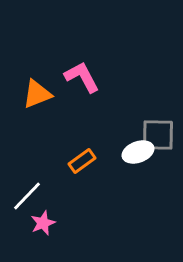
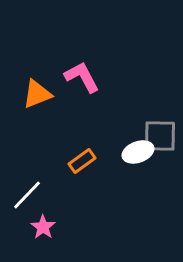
gray square: moved 2 px right, 1 px down
white line: moved 1 px up
pink star: moved 4 px down; rotated 15 degrees counterclockwise
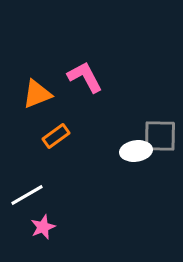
pink L-shape: moved 3 px right
white ellipse: moved 2 px left, 1 px up; rotated 12 degrees clockwise
orange rectangle: moved 26 px left, 25 px up
white line: rotated 16 degrees clockwise
pink star: rotated 15 degrees clockwise
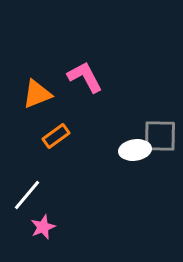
white ellipse: moved 1 px left, 1 px up
white line: rotated 20 degrees counterclockwise
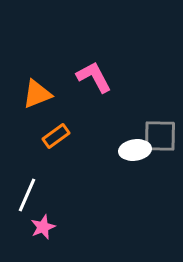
pink L-shape: moved 9 px right
white line: rotated 16 degrees counterclockwise
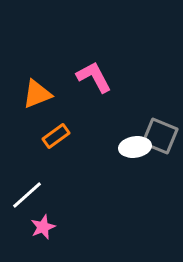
gray square: rotated 21 degrees clockwise
white ellipse: moved 3 px up
white line: rotated 24 degrees clockwise
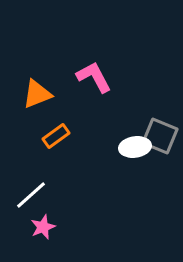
white line: moved 4 px right
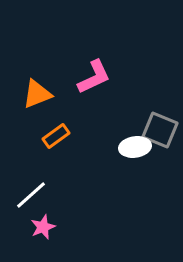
pink L-shape: rotated 93 degrees clockwise
gray square: moved 6 px up
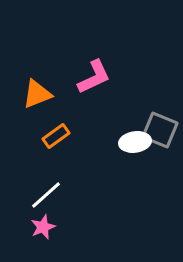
white ellipse: moved 5 px up
white line: moved 15 px right
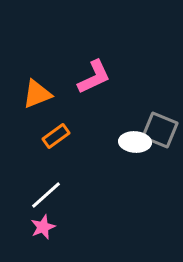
white ellipse: rotated 12 degrees clockwise
